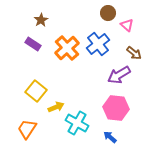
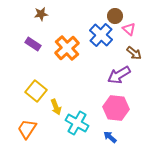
brown circle: moved 7 px right, 3 px down
brown star: moved 6 px up; rotated 24 degrees clockwise
pink triangle: moved 2 px right, 4 px down
blue cross: moved 3 px right, 9 px up; rotated 10 degrees counterclockwise
yellow arrow: rotated 91 degrees clockwise
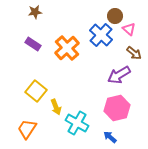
brown star: moved 6 px left, 2 px up
pink hexagon: moved 1 px right; rotated 20 degrees counterclockwise
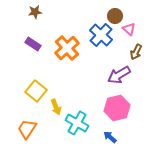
brown arrow: moved 2 px right, 1 px up; rotated 77 degrees clockwise
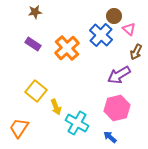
brown circle: moved 1 px left
orange trapezoid: moved 8 px left, 1 px up
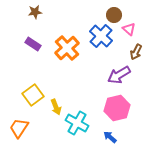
brown circle: moved 1 px up
blue cross: moved 1 px down
yellow square: moved 3 px left, 4 px down; rotated 15 degrees clockwise
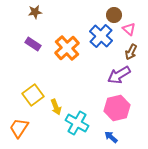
brown arrow: moved 5 px left
blue arrow: moved 1 px right
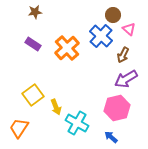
brown circle: moved 1 px left
brown arrow: moved 8 px left, 3 px down
purple arrow: moved 7 px right, 4 px down
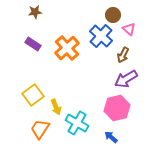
orange trapezoid: moved 21 px right, 1 px down
